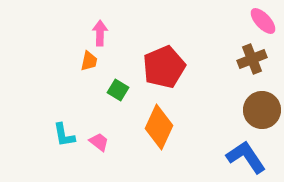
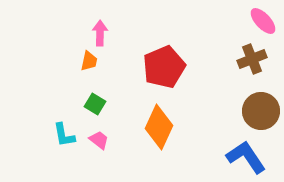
green square: moved 23 px left, 14 px down
brown circle: moved 1 px left, 1 px down
pink trapezoid: moved 2 px up
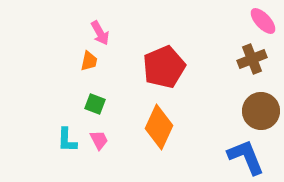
pink arrow: rotated 150 degrees clockwise
green square: rotated 10 degrees counterclockwise
cyan L-shape: moved 3 px right, 5 px down; rotated 12 degrees clockwise
pink trapezoid: rotated 25 degrees clockwise
blue L-shape: rotated 12 degrees clockwise
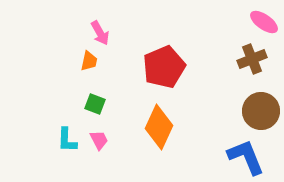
pink ellipse: moved 1 px right, 1 px down; rotated 12 degrees counterclockwise
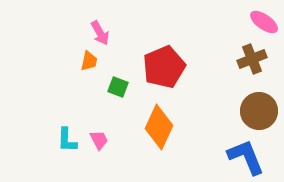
green square: moved 23 px right, 17 px up
brown circle: moved 2 px left
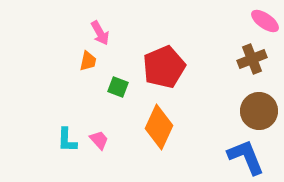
pink ellipse: moved 1 px right, 1 px up
orange trapezoid: moved 1 px left
pink trapezoid: rotated 15 degrees counterclockwise
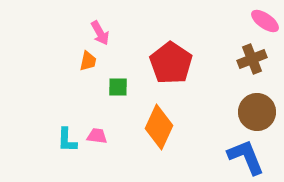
red pentagon: moved 7 px right, 4 px up; rotated 15 degrees counterclockwise
green square: rotated 20 degrees counterclockwise
brown circle: moved 2 px left, 1 px down
pink trapezoid: moved 2 px left, 4 px up; rotated 40 degrees counterclockwise
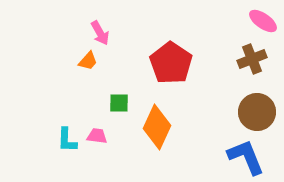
pink ellipse: moved 2 px left
orange trapezoid: rotated 30 degrees clockwise
green square: moved 1 px right, 16 px down
orange diamond: moved 2 px left
